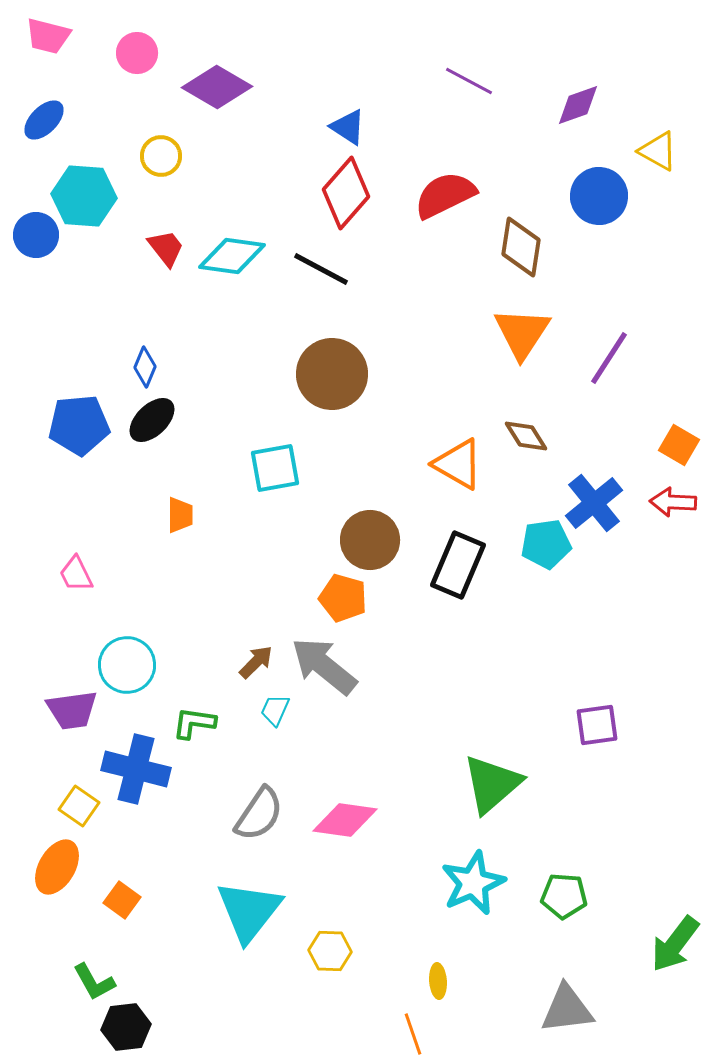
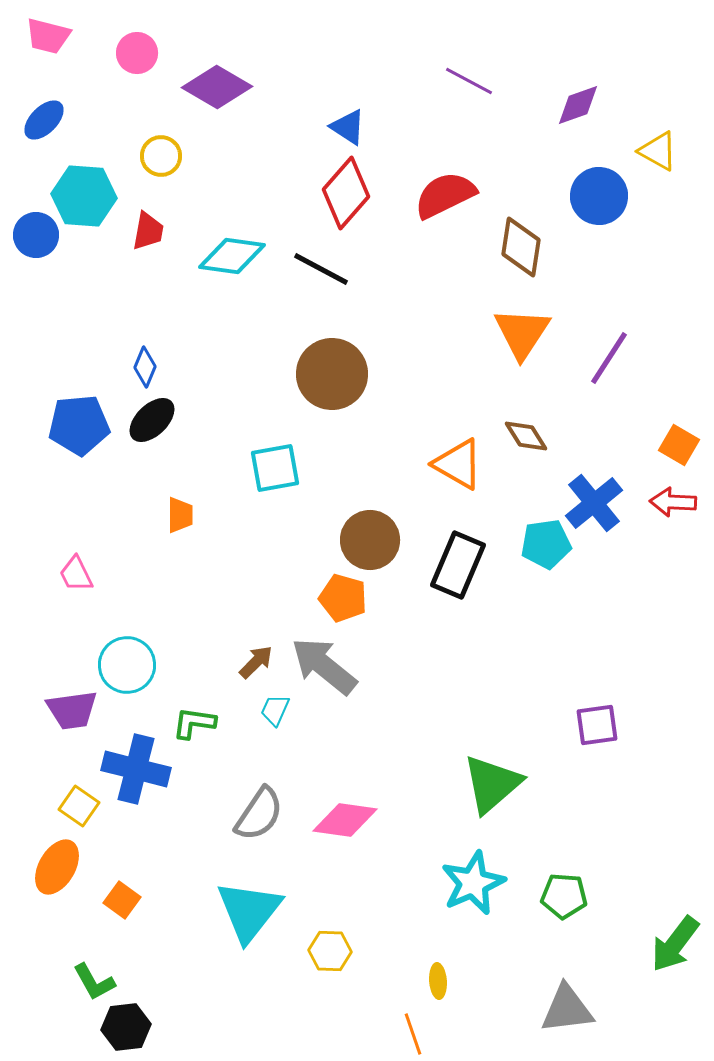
red trapezoid at (166, 248): moved 18 px left, 17 px up; rotated 48 degrees clockwise
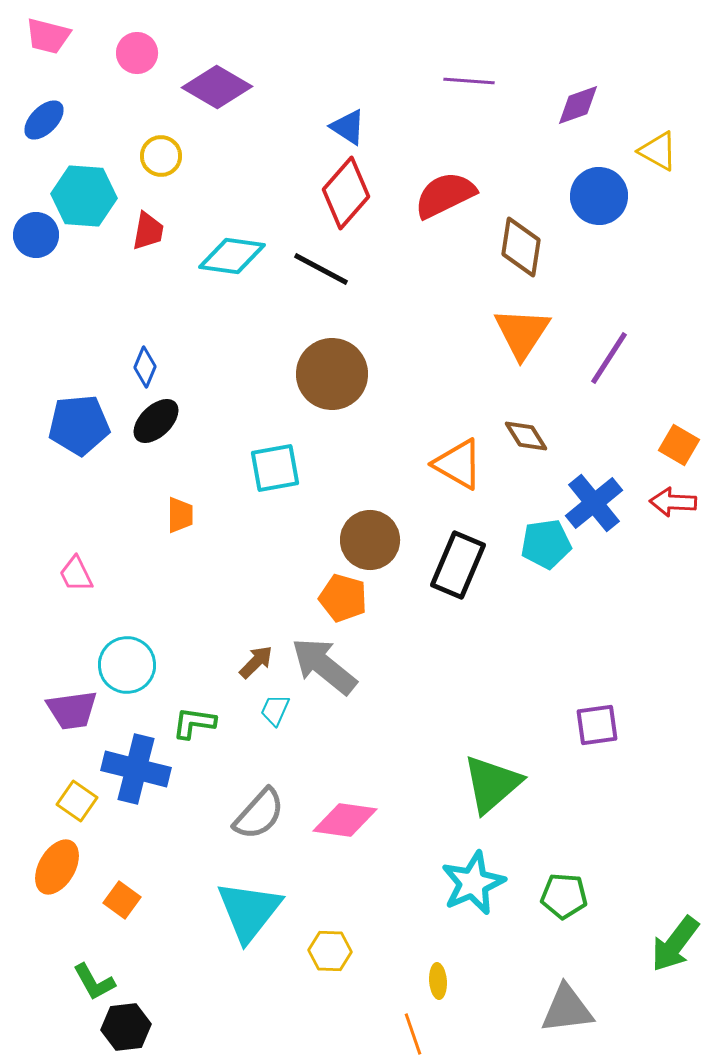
purple line at (469, 81): rotated 24 degrees counterclockwise
black ellipse at (152, 420): moved 4 px right, 1 px down
yellow square at (79, 806): moved 2 px left, 5 px up
gray semicircle at (259, 814): rotated 8 degrees clockwise
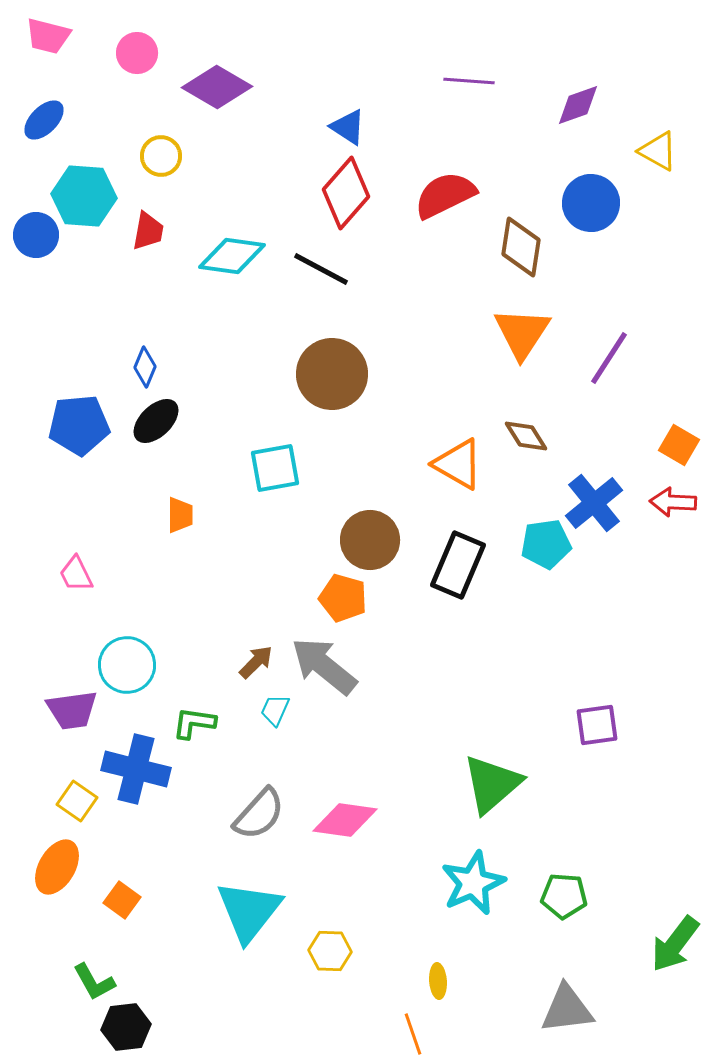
blue circle at (599, 196): moved 8 px left, 7 px down
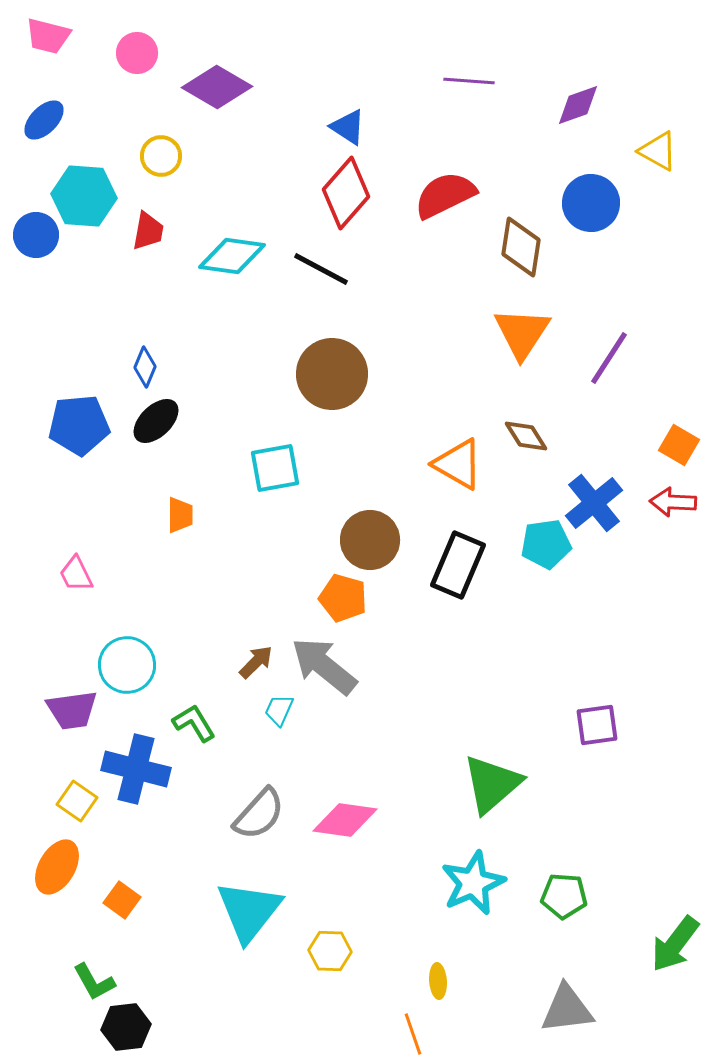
cyan trapezoid at (275, 710): moved 4 px right
green L-shape at (194, 723): rotated 51 degrees clockwise
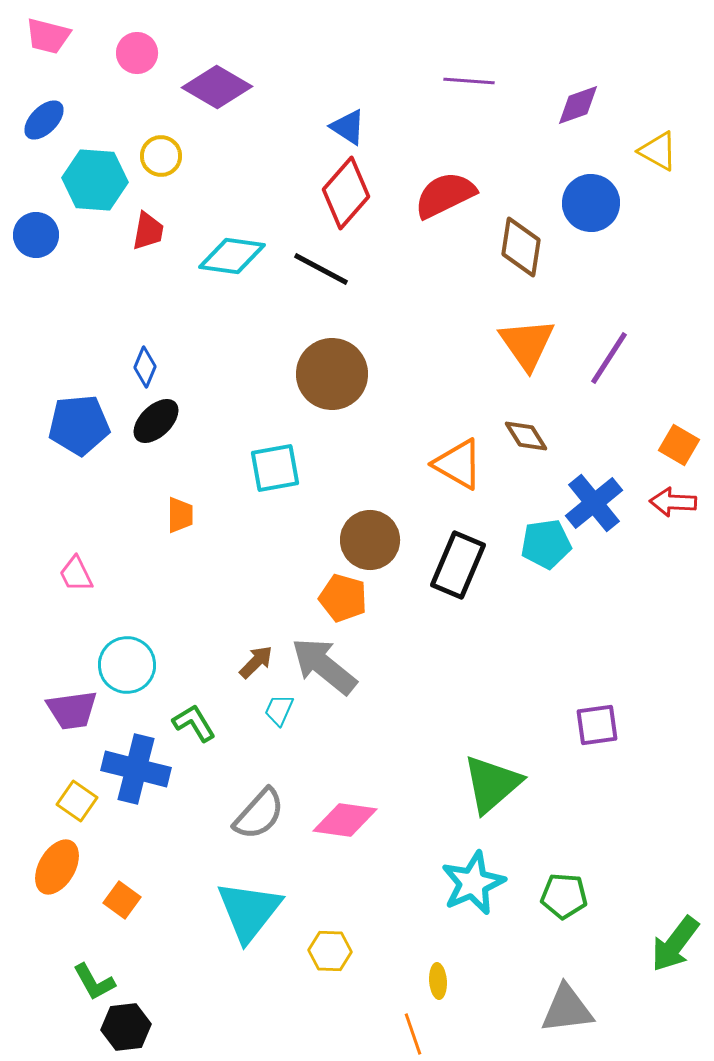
cyan hexagon at (84, 196): moved 11 px right, 16 px up
orange triangle at (522, 333): moved 5 px right, 11 px down; rotated 8 degrees counterclockwise
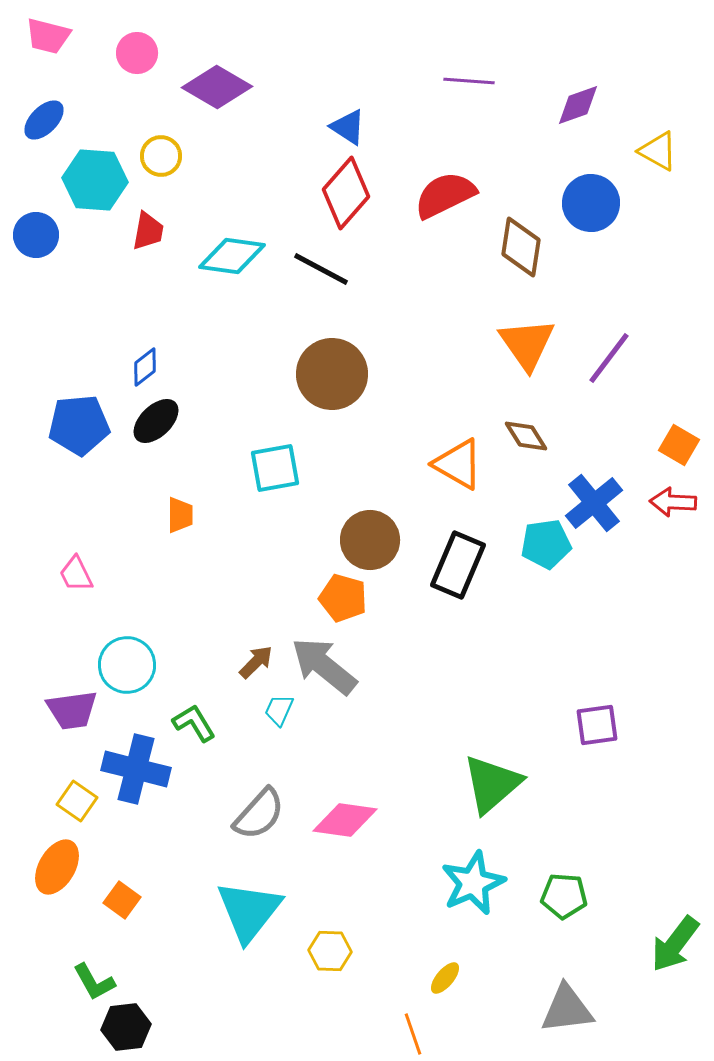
purple line at (609, 358): rotated 4 degrees clockwise
blue diamond at (145, 367): rotated 30 degrees clockwise
yellow ellipse at (438, 981): moved 7 px right, 3 px up; rotated 44 degrees clockwise
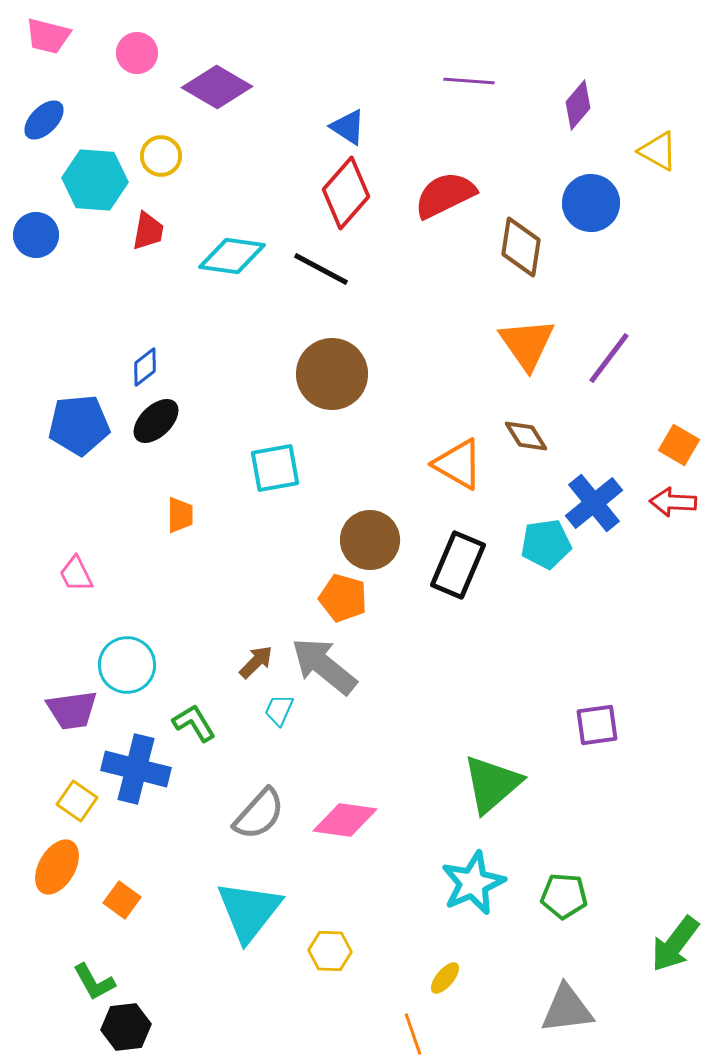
purple diamond at (578, 105): rotated 30 degrees counterclockwise
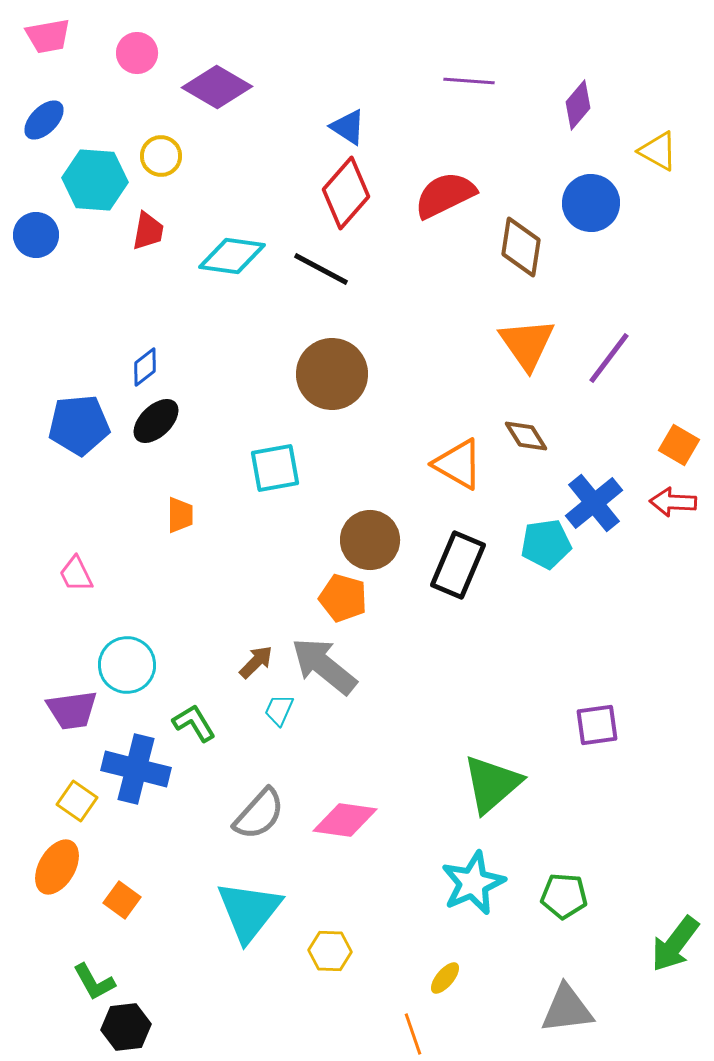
pink trapezoid at (48, 36): rotated 24 degrees counterclockwise
